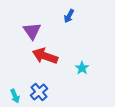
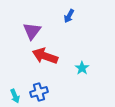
purple triangle: rotated 12 degrees clockwise
blue cross: rotated 24 degrees clockwise
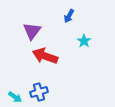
cyan star: moved 2 px right, 27 px up
cyan arrow: moved 1 px down; rotated 32 degrees counterclockwise
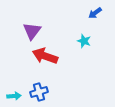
blue arrow: moved 26 px right, 3 px up; rotated 24 degrees clockwise
cyan star: rotated 16 degrees counterclockwise
cyan arrow: moved 1 px left, 1 px up; rotated 40 degrees counterclockwise
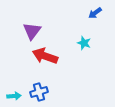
cyan star: moved 2 px down
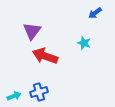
cyan arrow: rotated 16 degrees counterclockwise
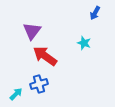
blue arrow: rotated 24 degrees counterclockwise
red arrow: rotated 15 degrees clockwise
blue cross: moved 8 px up
cyan arrow: moved 2 px right, 2 px up; rotated 24 degrees counterclockwise
